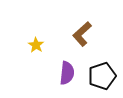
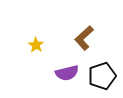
brown L-shape: moved 2 px right, 4 px down
purple semicircle: rotated 70 degrees clockwise
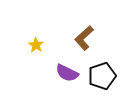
purple semicircle: rotated 40 degrees clockwise
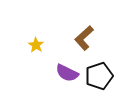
black pentagon: moved 3 px left
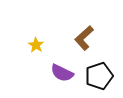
purple semicircle: moved 5 px left
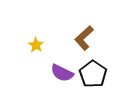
black pentagon: moved 6 px left, 2 px up; rotated 20 degrees counterclockwise
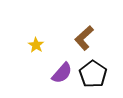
purple semicircle: rotated 75 degrees counterclockwise
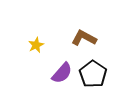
brown L-shape: rotated 70 degrees clockwise
yellow star: rotated 14 degrees clockwise
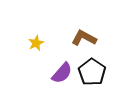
yellow star: moved 2 px up
black pentagon: moved 1 px left, 2 px up
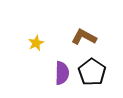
brown L-shape: moved 1 px up
purple semicircle: rotated 40 degrees counterclockwise
